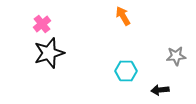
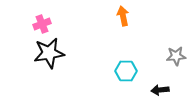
orange arrow: rotated 18 degrees clockwise
pink cross: rotated 18 degrees clockwise
black star: rotated 8 degrees clockwise
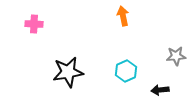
pink cross: moved 8 px left; rotated 24 degrees clockwise
black star: moved 19 px right, 19 px down
cyan hexagon: rotated 25 degrees counterclockwise
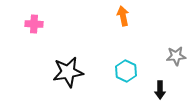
cyan hexagon: rotated 10 degrees counterclockwise
black arrow: rotated 84 degrees counterclockwise
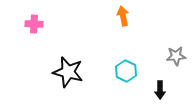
black star: rotated 24 degrees clockwise
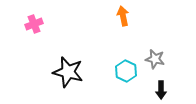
pink cross: rotated 24 degrees counterclockwise
gray star: moved 21 px left, 3 px down; rotated 18 degrees clockwise
black arrow: moved 1 px right
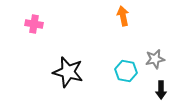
pink cross: rotated 30 degrees clockwise
gray star: rotated 24 degrees counterclockwise
cyan hexagon: rotated 15 degrees counterclockwise
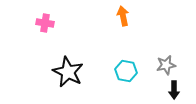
pink cross: moved 11 px right, 1 px up
gray star: moved 11 px right, 6 px down
black star: rotated 12 degrees clockwise
black arrow: moved 13 px right
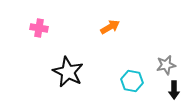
orange arrow: moved 13 px left, 11 px down; rotated 72 degrees clockwise
pink cross: moved 6 px left, 5 px down
cyan hexagon: moved 6 px right, 10 px down
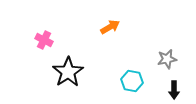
pink cross: moved 5 px right, 12 px down; rotated 18 degrees clockwise
gray star: moved 1 px right, 6 px up
black star: rotated 12 degrees clockwise
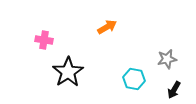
orange arrow: moved 3 px left
pink cross: rotated 18 degrees counterclockwise
cyan hexagon: moved 2 px right, 2 px up
black arrow: rotated 30 degrees clockwise
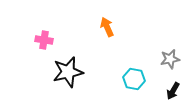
orange arrow: rotated 84 degrees counterclockwise
gray star: moved 3 px right
black star: rotated 20 degrees clockwise
black arrow: moved 1 px left, 1 px down
